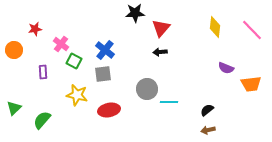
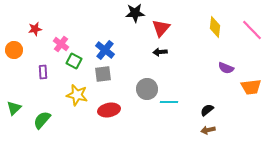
orange trapezoid: moved 3 px down
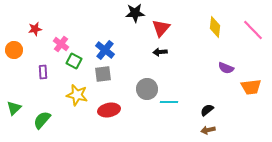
pink line: moved 1 px right
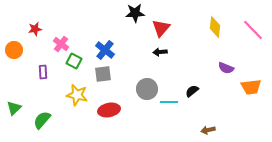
black semicircle: moved 15 px left, 19 px up
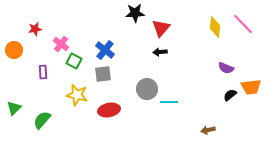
pink line: moved 10 px left, 6 px up
black semicircle: moved 38 px right, 4 px down
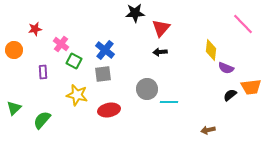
yellow diamond: moved 4 px left, 23 px down
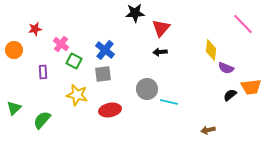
cyan line: rotated 12 degrees clockwise
red ellipse: moved 1 px right
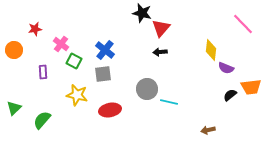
black star: moved 7 px right; rotated 18 degrees clockwise
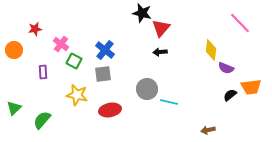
pink line: moved 3 px left, 1 px up
